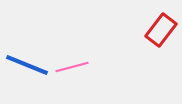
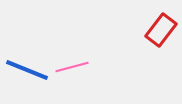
blue line: moved 5 px down
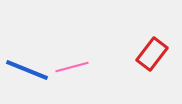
red rectangle: moved 9 px left, 24 px down
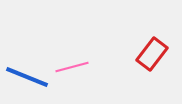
blue line: moved 7 px down
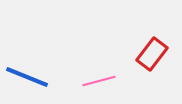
pink line: moved 27 px right, 14 px down
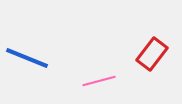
blue line: moved 19 px up
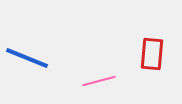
red rectangle: rotated 32 degrees counterclockwise
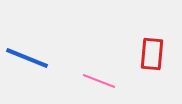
pink line: rotated 36 degrees clockwise
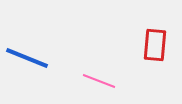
red rectangle: moved 3 px right, 9 px up
